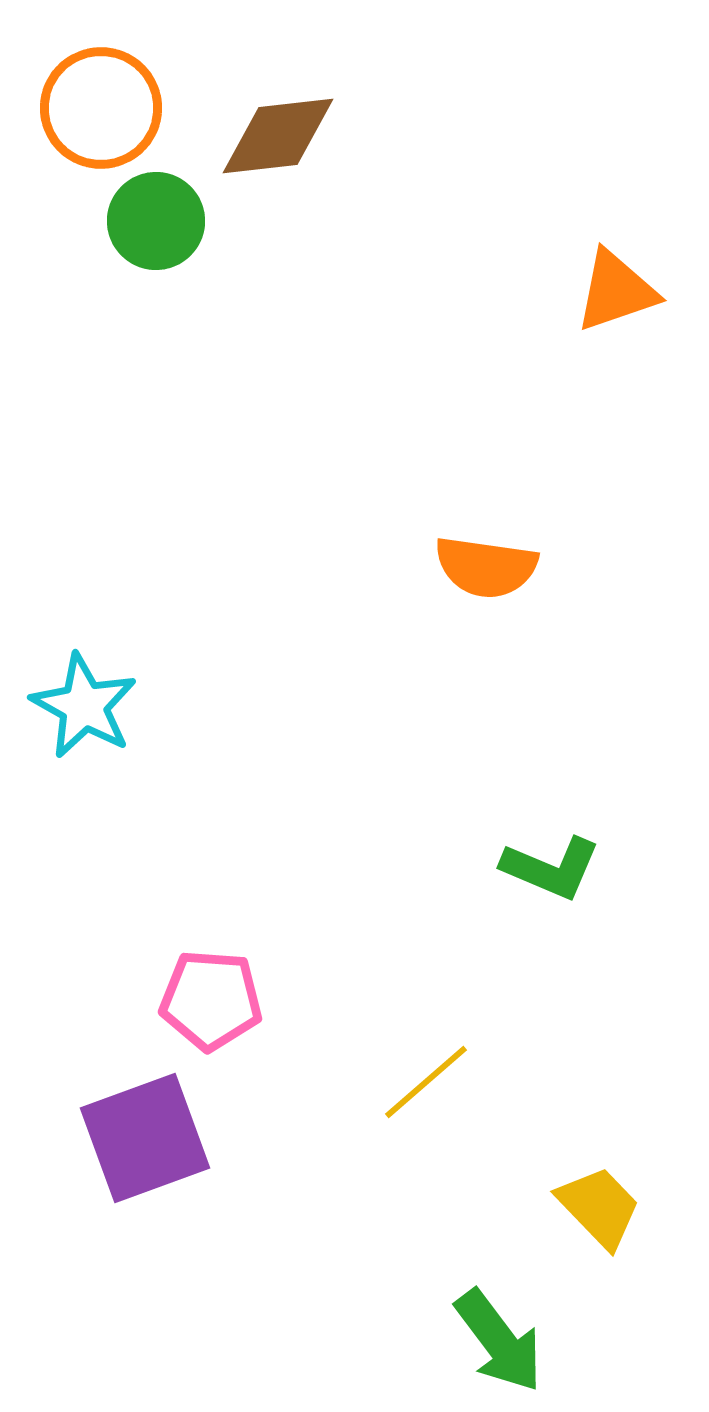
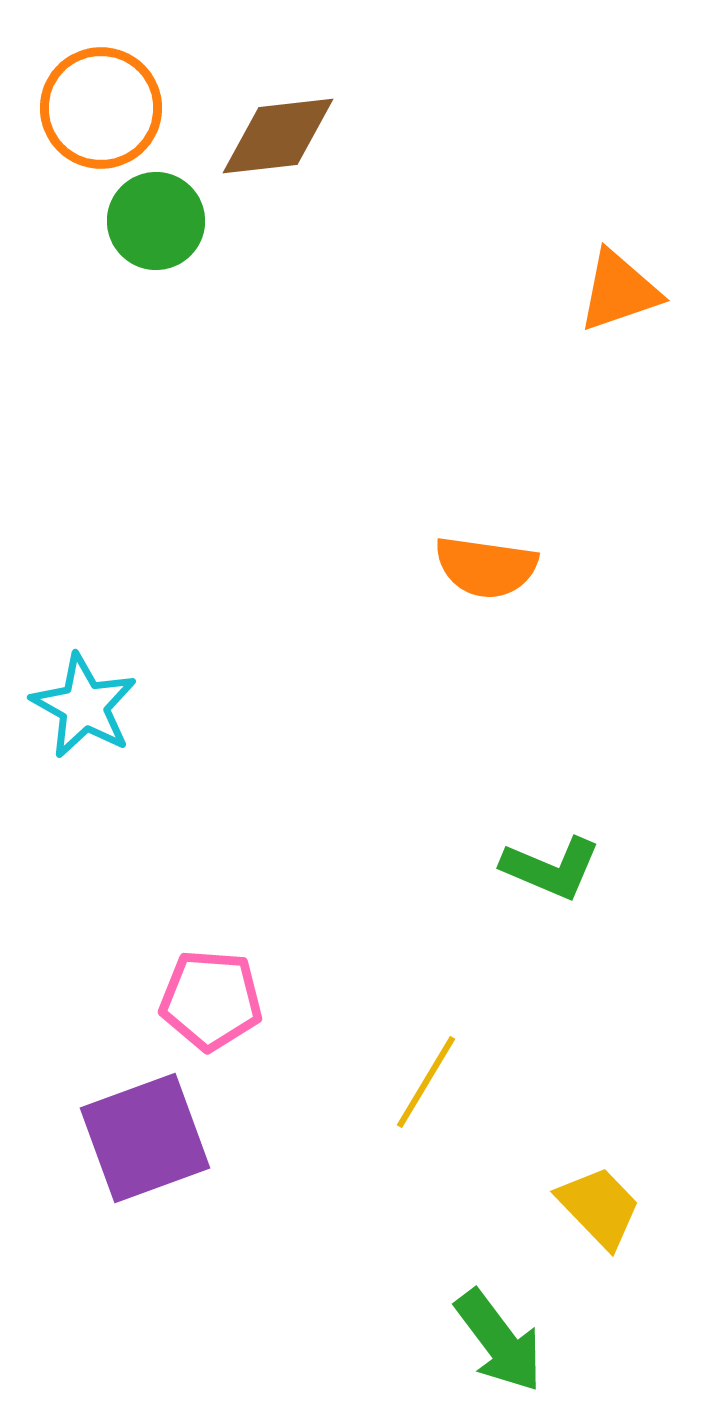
orange triangle: moved 3 px right
yellow line: rotated 18 degrees counterclockwise
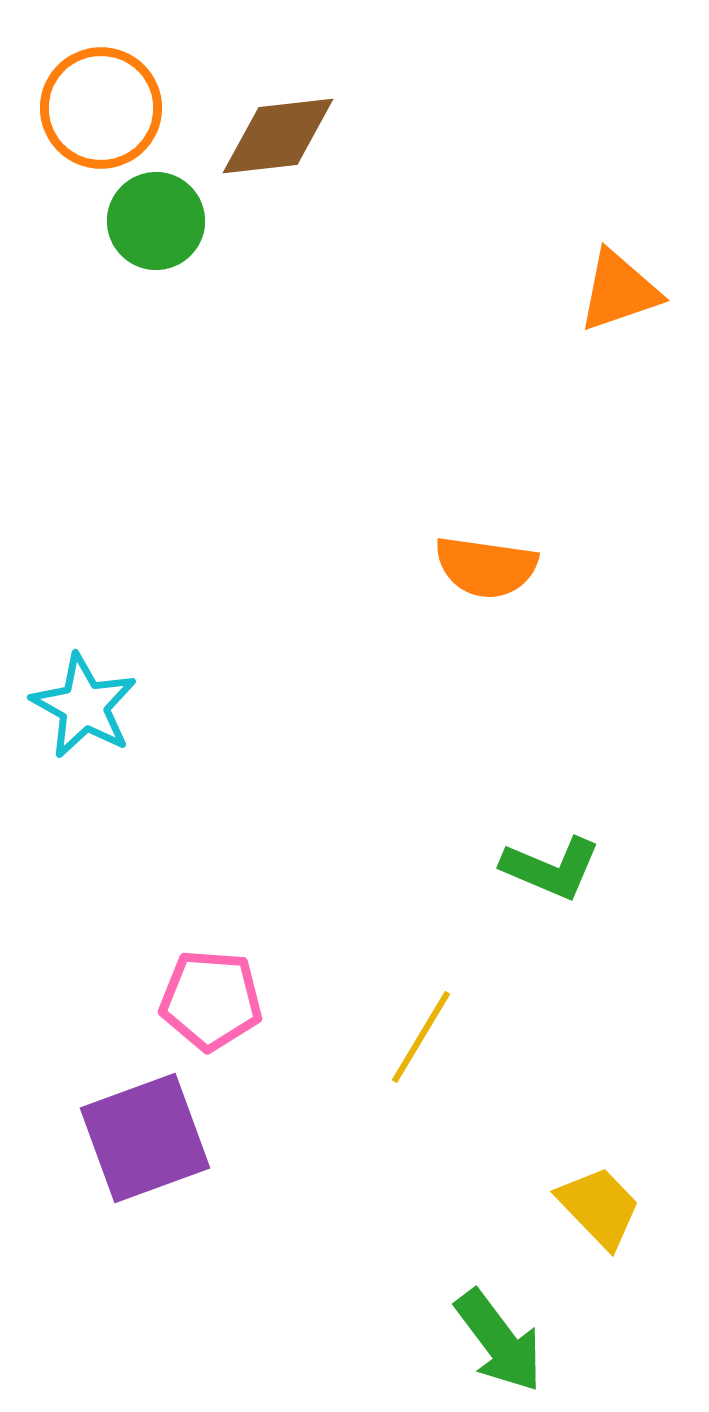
yellow line: moved 5 px left, 45 px up
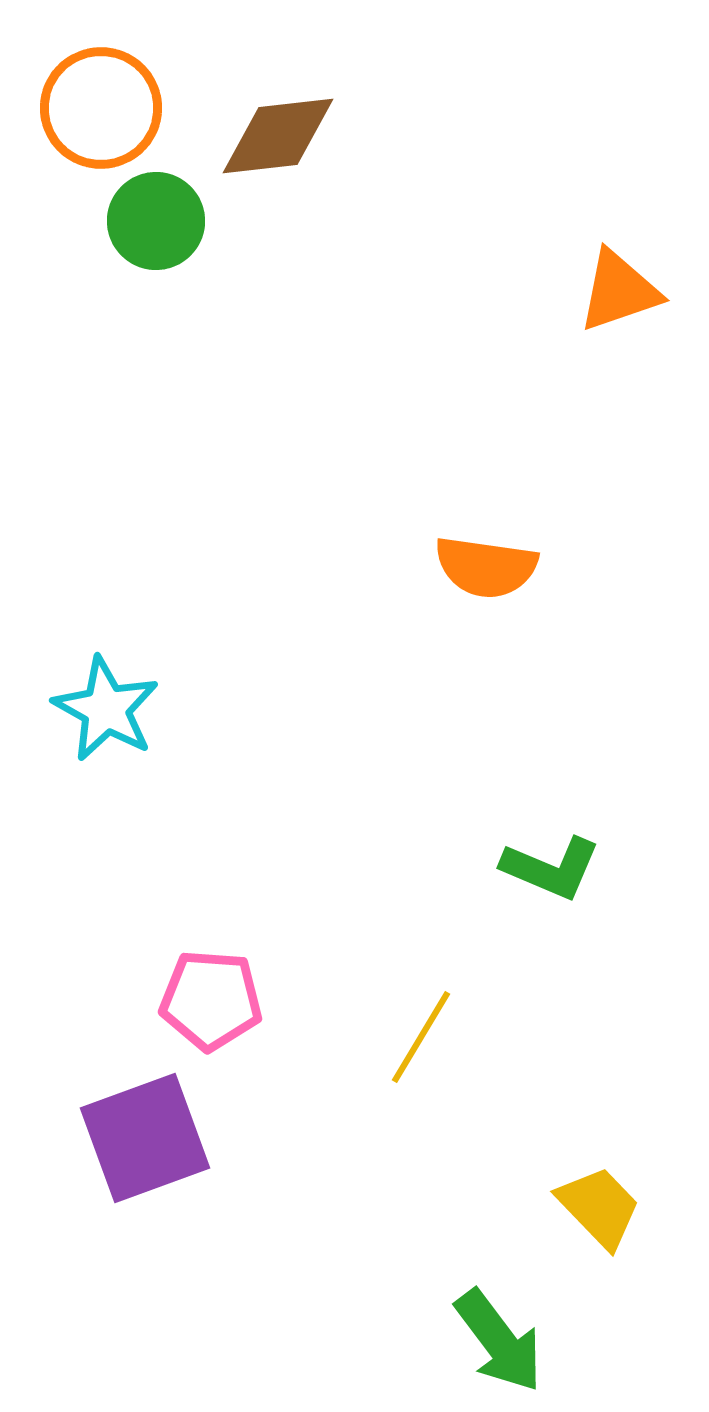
cyan star: moved 22 px right, 3 px down
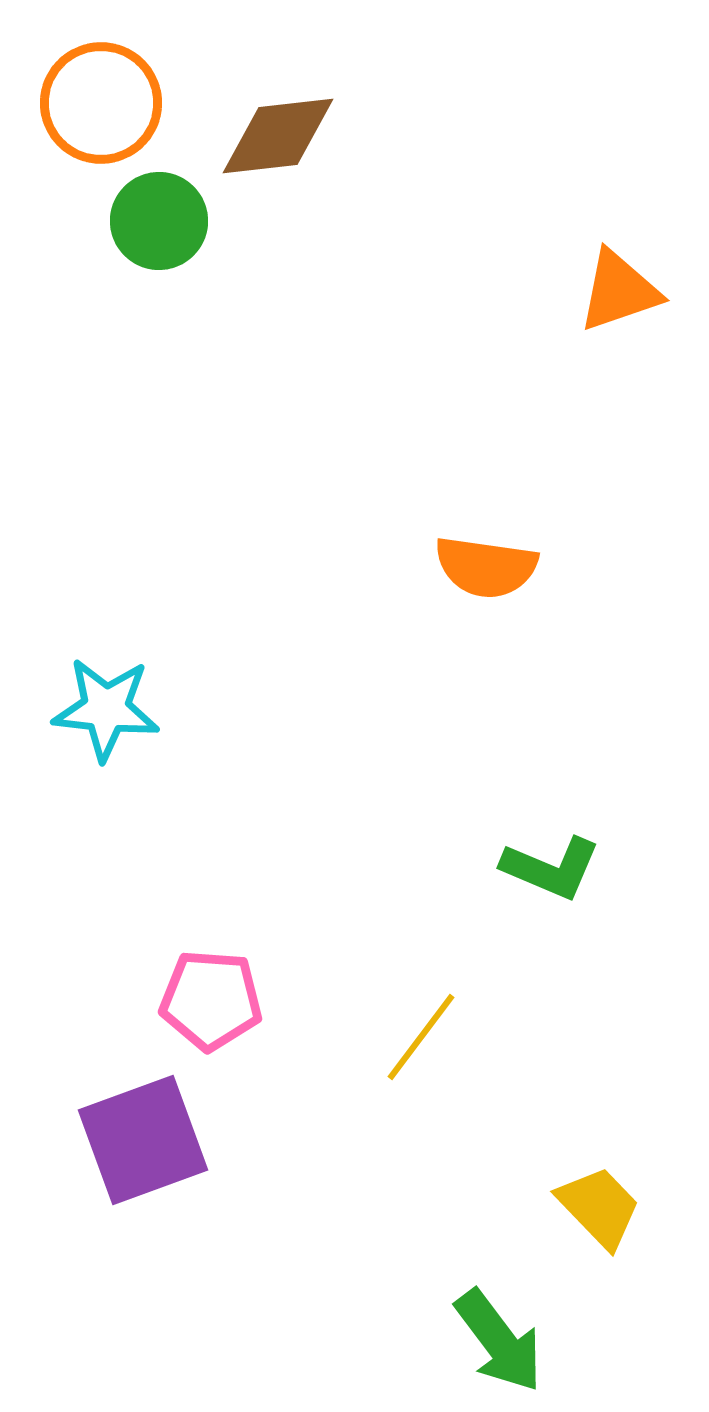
orange circle: moved 5 px up
green circle: moved 3 px right
cyan star: rotated 23 degrees counterclockwise
yellow line: rotated 6 degrees clockwise
purple square: moved 2 px left, 2 px down
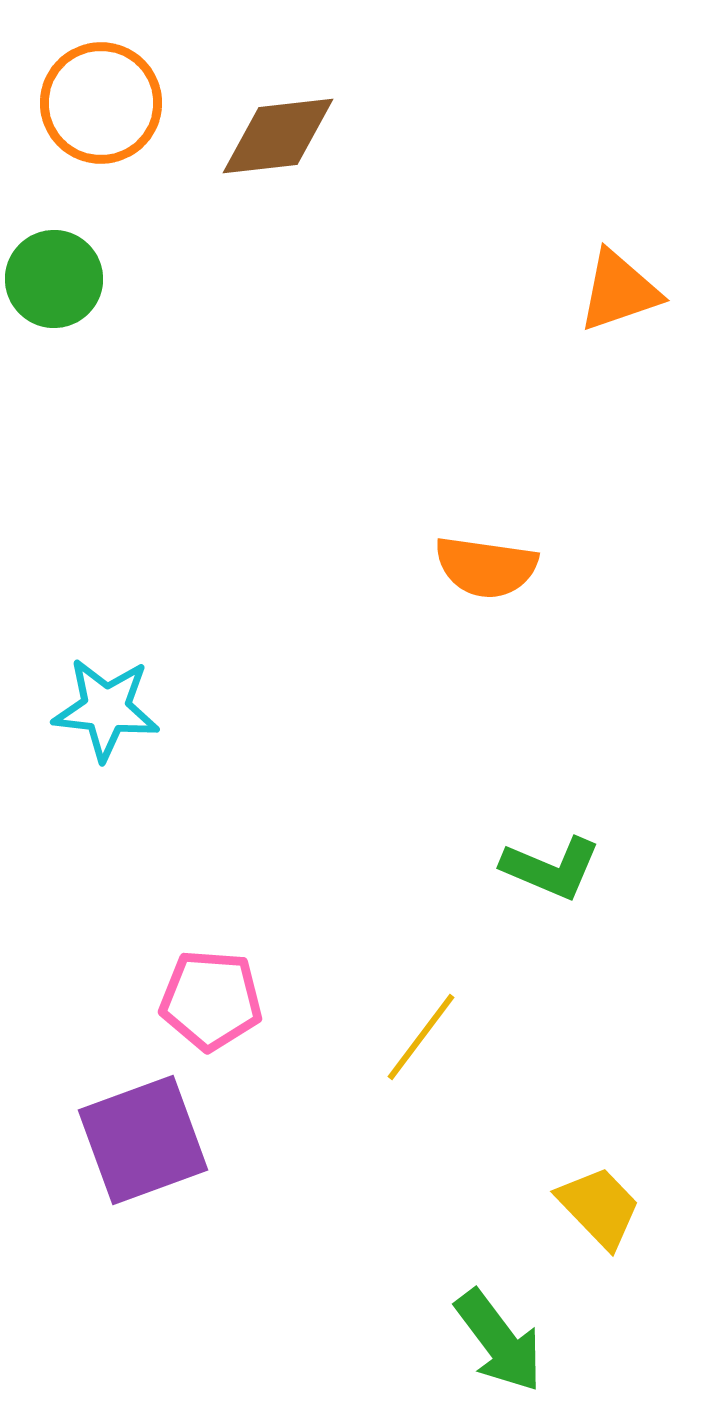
green circle: moved 105 px left, 58 px down
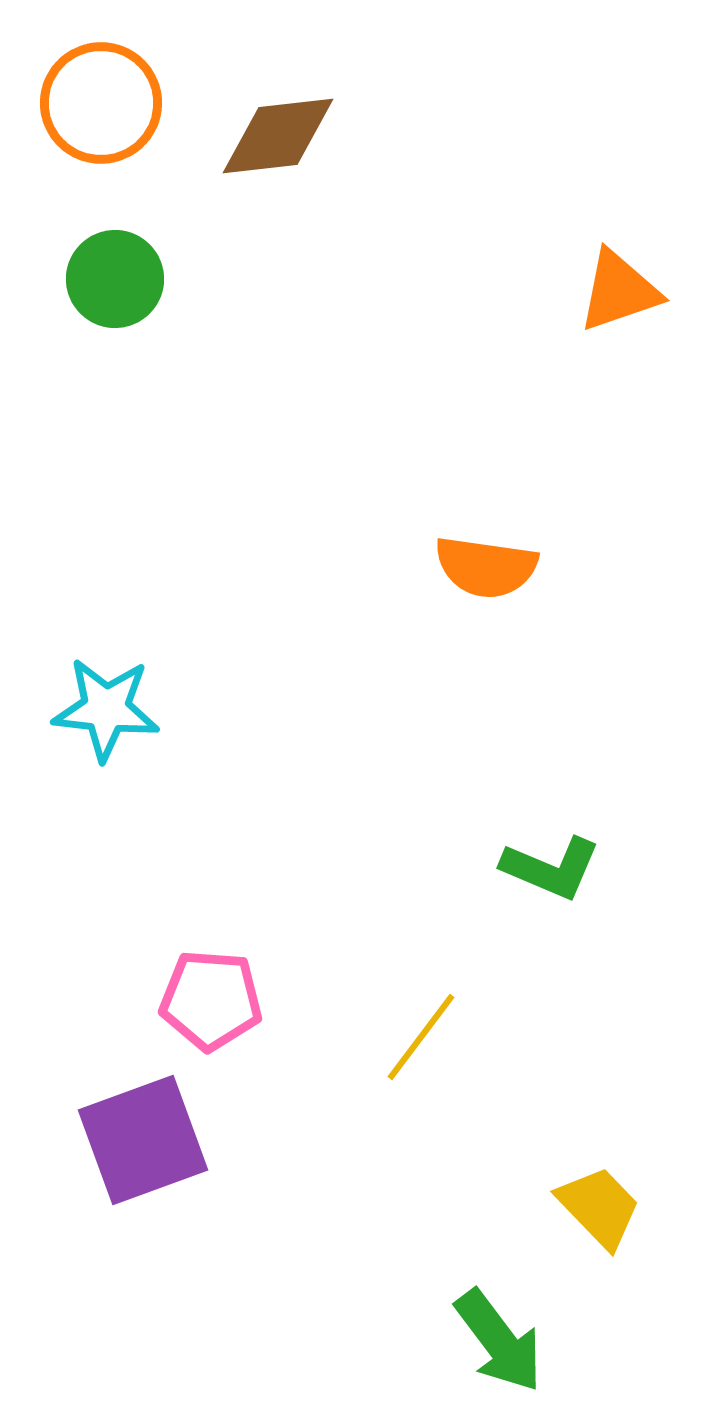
green circle: moved 61 px right
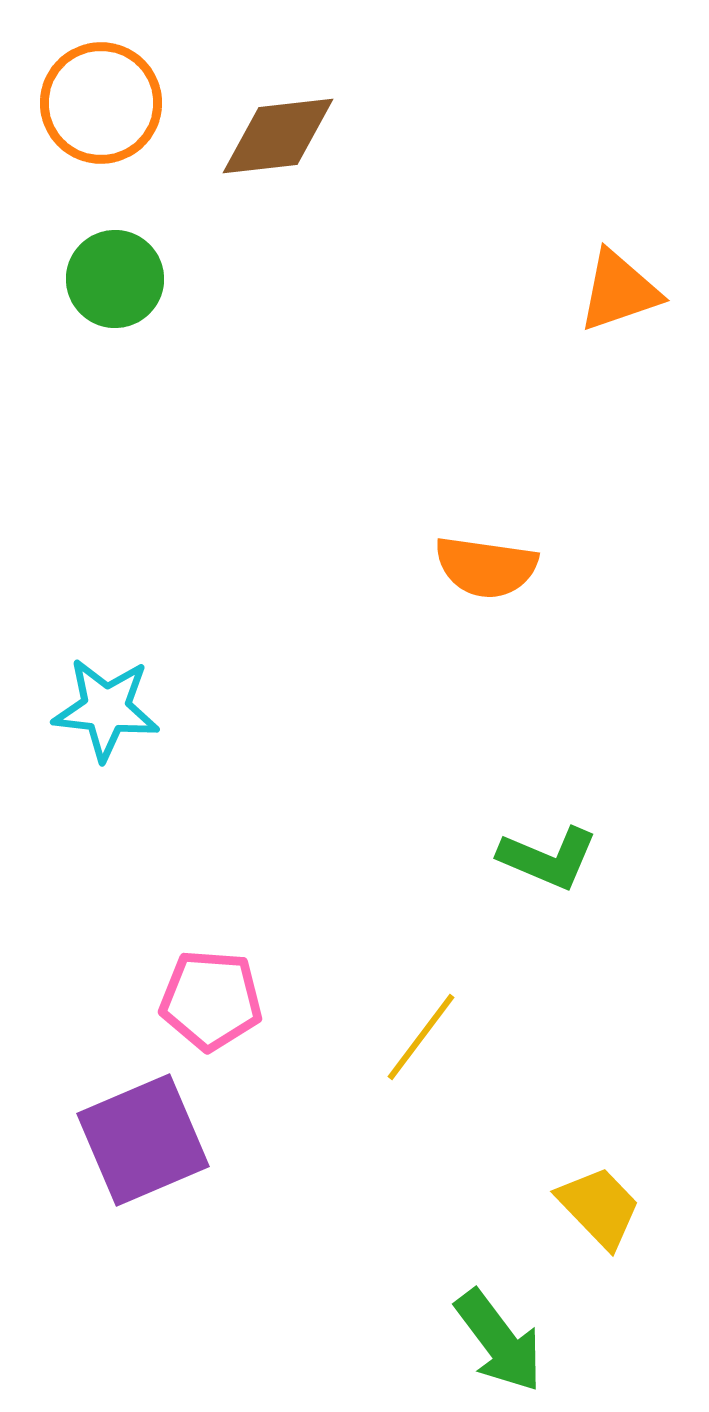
green L-shape: moved 3 px left, 10 px up
purple square: rotated 3 degrees counterclockwise
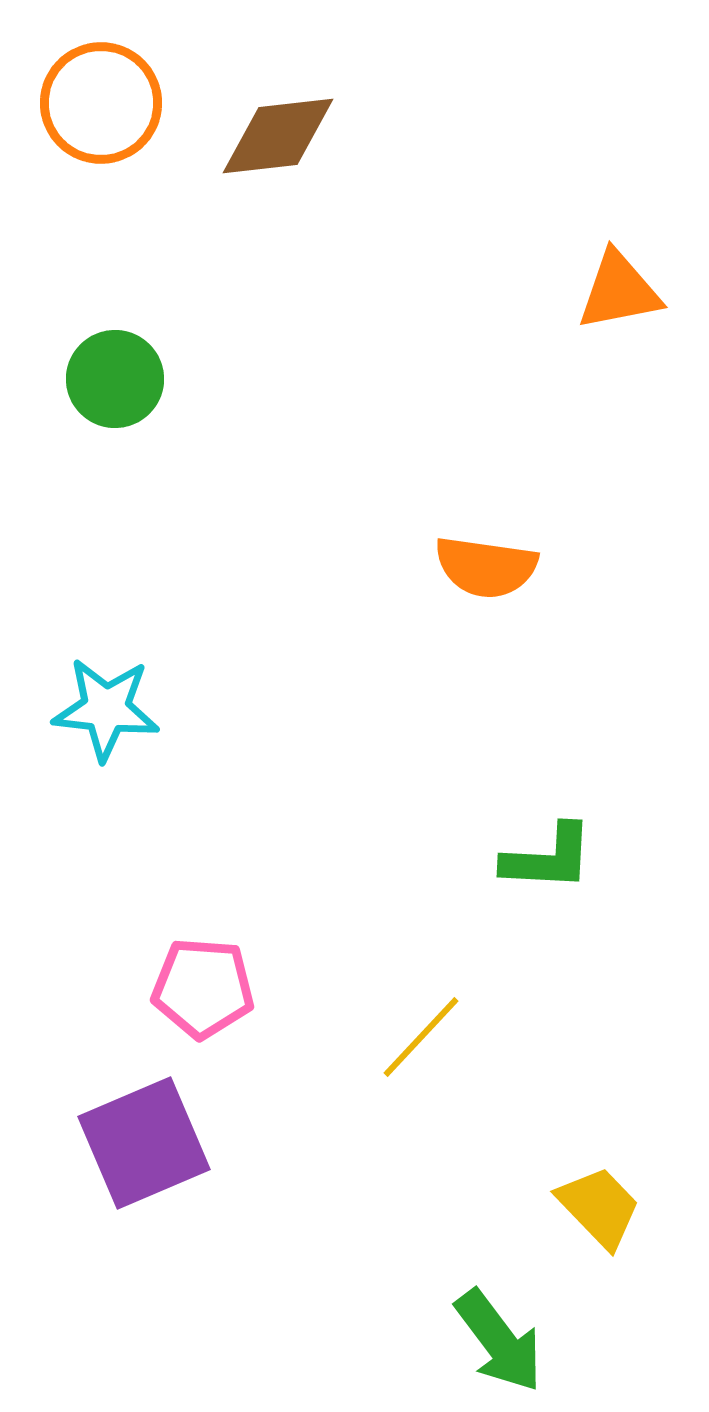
green circle: moved 100 px down
orange triangle: rotated 8 degrees clockwise
green L-shape: rotated 20 degrees counterclockwise
pink pentagon: moved 8 px left, 12 px up
yellow line: rotated 6 degrees clockwise
purple square: moved 1 px right, 3 px down
